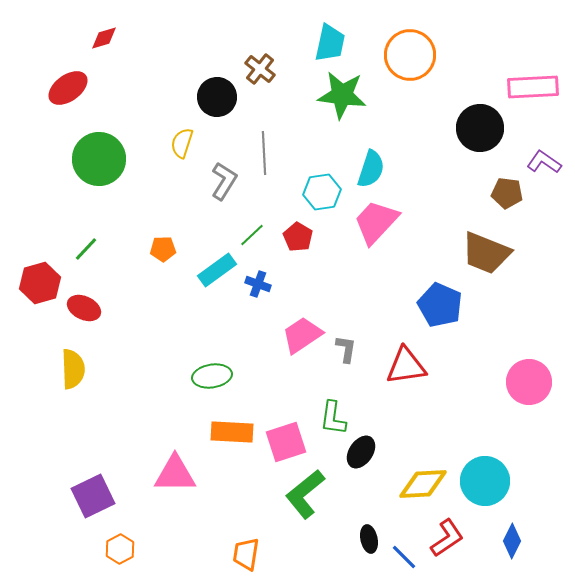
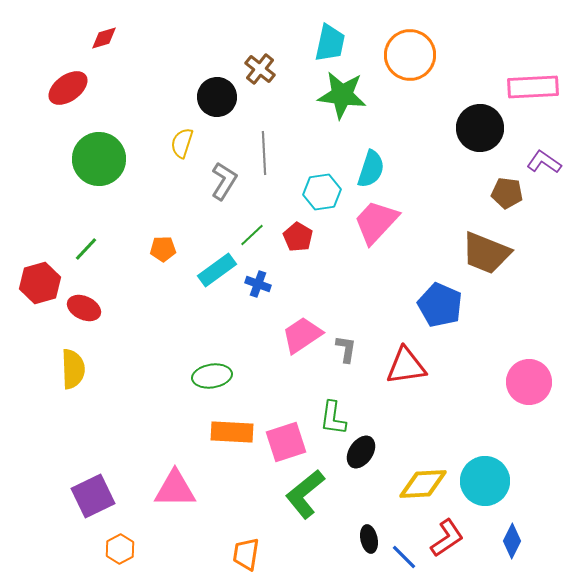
pink triangle at (175, 474): moved 15 px down
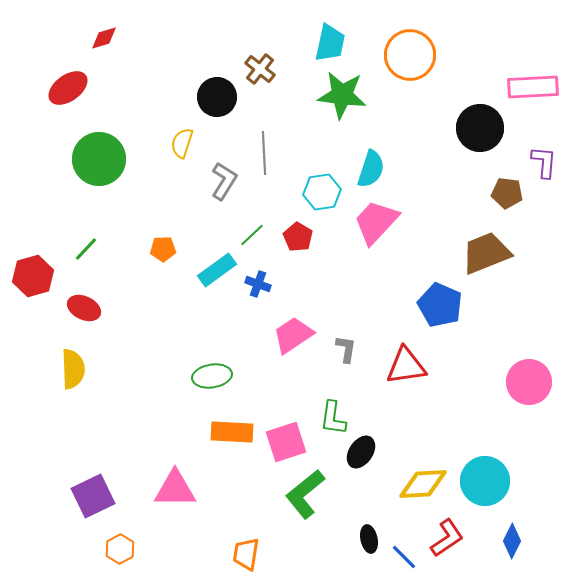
purple L-shape at (544, 162): rotated 60 degrees clockwise
brown trapezoid at (486, 253): rotated 136 degrees clockwise
red hexagon at (40, 283): moved 7 px left, 7 px up
pink trapezoid at (302, 335): moved 9 px left
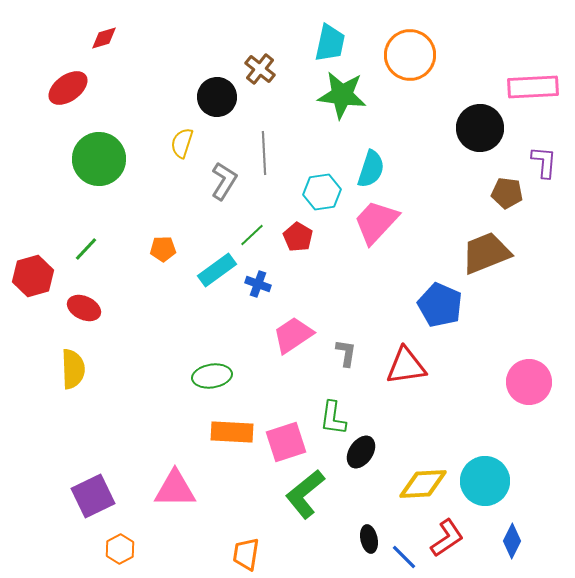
gray L-shape at (346, 349): moved 4 px down
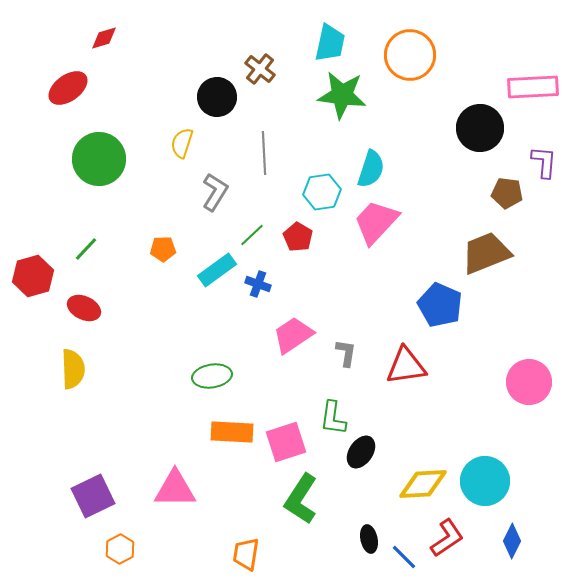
gray L-shape at (224, 181): moved 9 px left, 11 px down
green L-shape at (305, 494): moved 4 px left, 5 px down; rotated 18 degrees counterclockwise
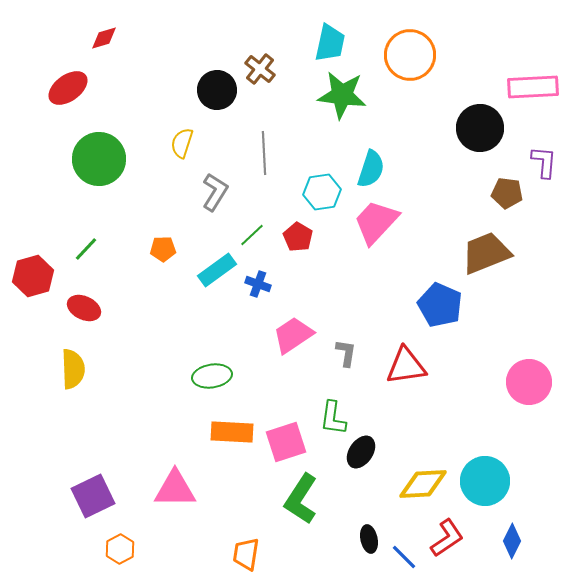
black circle at (217, 97): moved 7 px up
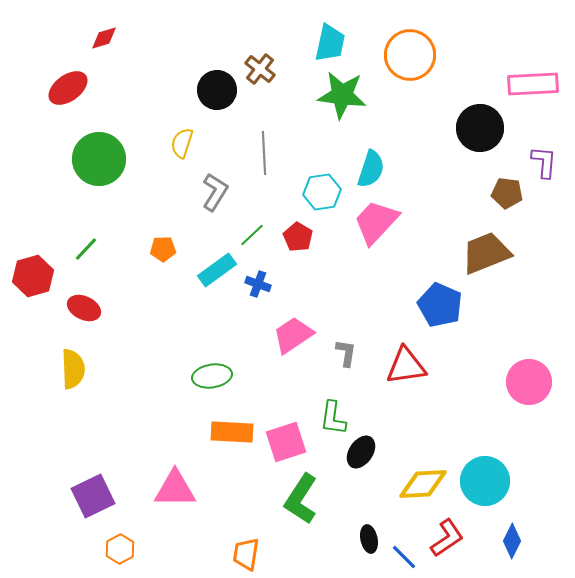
pink rectangle at (533, 87): moved 3 px up
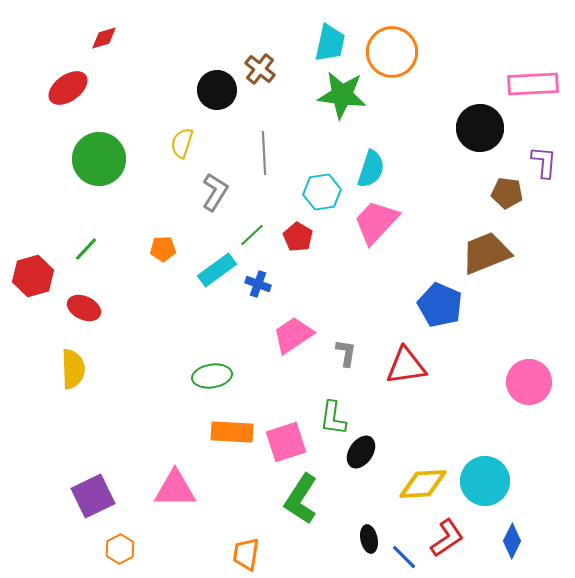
orange circle at (410, 55): moved 18 px left, 3 px up
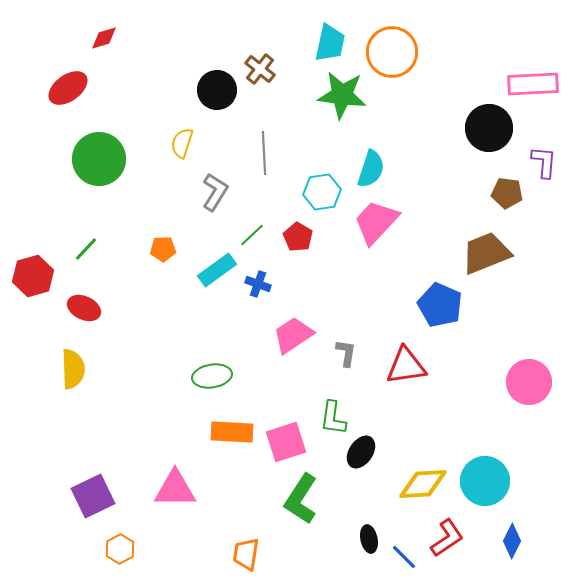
black circle at (480, 128): moved 9 px right
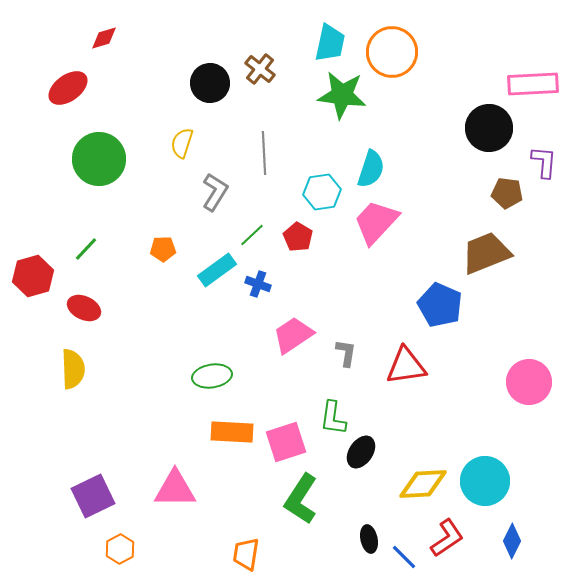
black circle at (217, 90): moved 7 px left, 7 px up
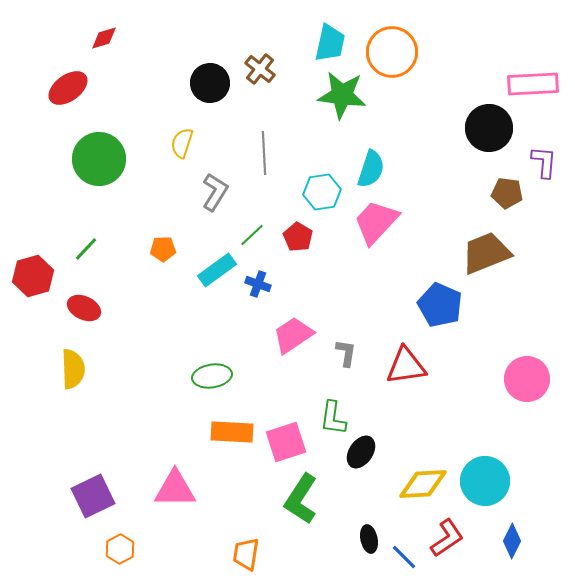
pink circle at (529, 382): moved 2 px left, 3 px up
